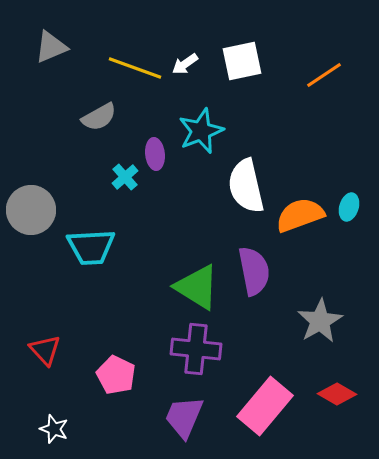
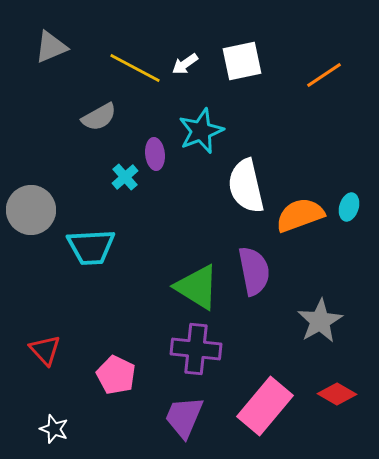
yellow line: rotated 8 degrees clockwise
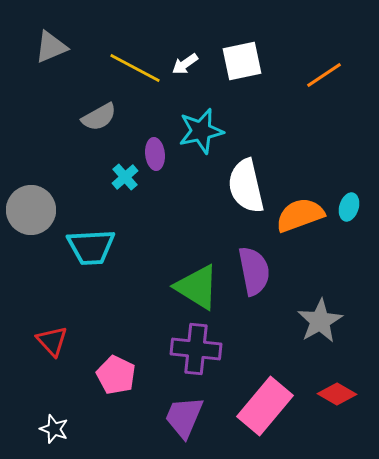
cyan star: rotated 9 degrees clockwise
red triangle: moved 7 px right, 9 px up
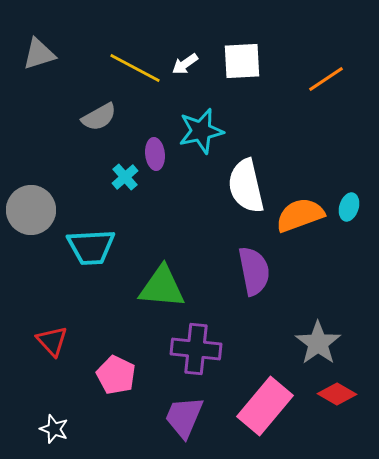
gray triangle: moved 12 px left, 7 px down; rotated 6 degrees clockwise
white square: rotated 9 degrees clockwise
orange line: moved 2 px right, 4 px down
green triangle: moved 35 px left; rotated 27 degrees counterclockwise
gray star: moved 2 px left, 22 px down; rotated 6 degrees counterclockwise
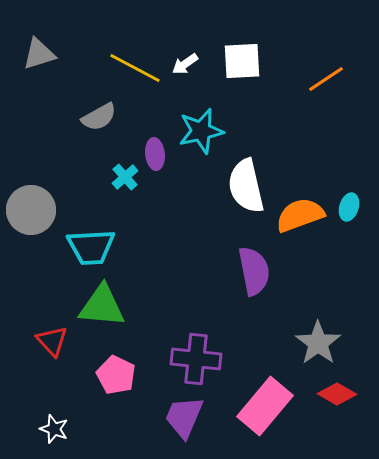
green triangle: moved 60 px left, 19 px down
purple cross: moved 10 px down
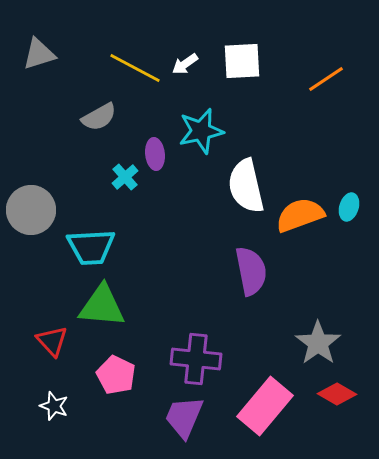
purple semicircle: moved 3 px left
white star: moved 23 px up
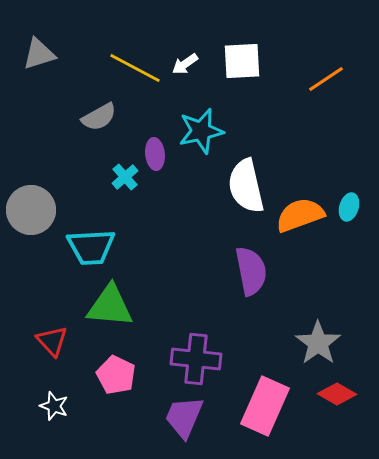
green triangle: moved 8 px right
pink rectangle: rotated 16 degrees counterclockwise
